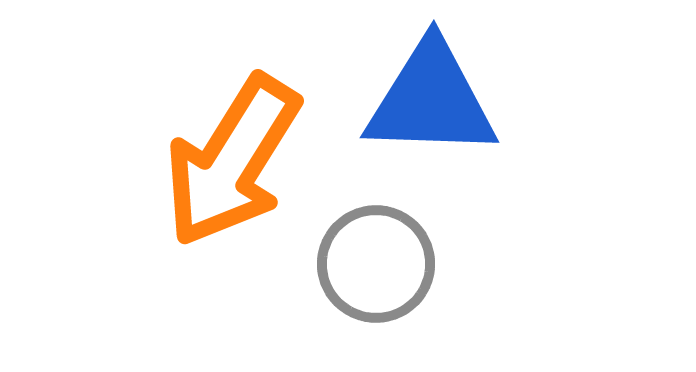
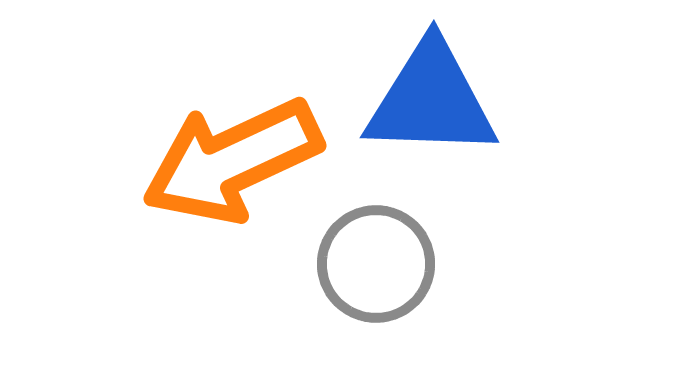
orange arrow: rotated 33 degrees clockwise
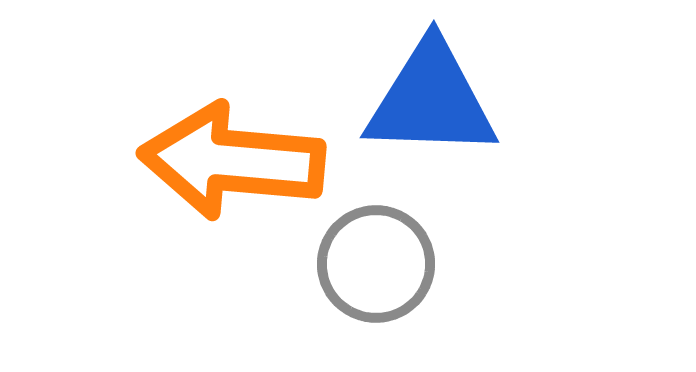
orange arrow: rotated 30 degrees clockwise
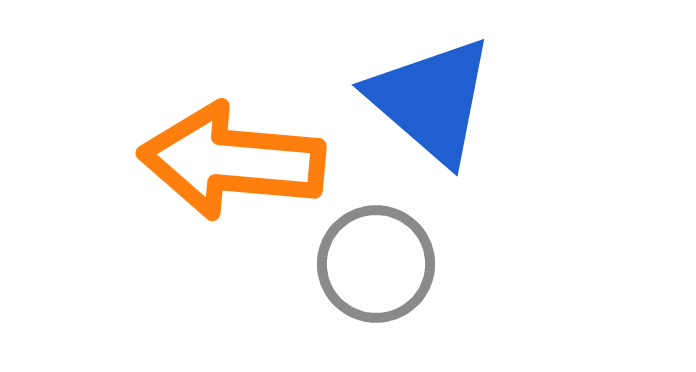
blue triangle: rotated 39 degrees clockwise
